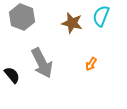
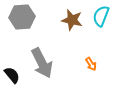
gray hexagon: rotated 25 degrees counterclockwise
brown star: moved 3 px up
orange arrow: rotated 64 degrees counterclockwise
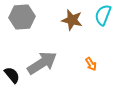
cyan semicircle: moved 2 px right, 1 px up
gray arrow: rotated 96 degrees counterclockwise
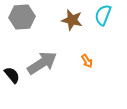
orange arrow: moved 4 px left, 3 px up
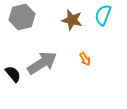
gray hexagon: rotated 10 degrees counterclockwise
orange arrow: moved 2 px left, 2 px up
black semicircle: moved 1 px right, 1 px up
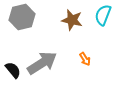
black semicircle: moved 4 px up
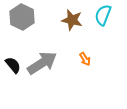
gray hexagon: rotated 20 degrees counterclockwise
black semicircle: moved 5 px up
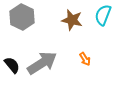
black semicircle: moved 1 px left
